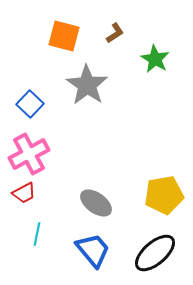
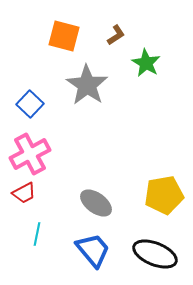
brown L-shape: moved 1 px right, 2 px down
green star: moved 9 px left, 4 px down
pink cross: moved 1 px right
black ellipse: moved 1 px down; rotated 63 degrees clockwise
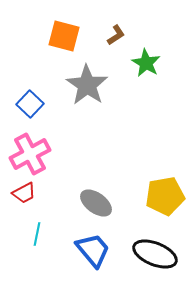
yellow pentagon: moved 1 px right, 1 px down
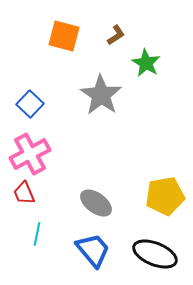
gray star: moved 14 px right, 10 px down
red trapezoid: rotated 95 degrees clockwise
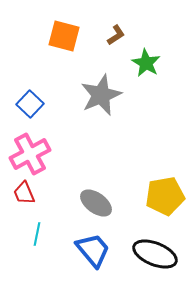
gray star: rotated 15 degrees clockwise
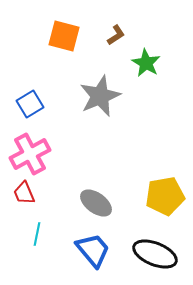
gray star: moved 1 px left, 1 px down
blue square: rotated 16 degrees clockwise
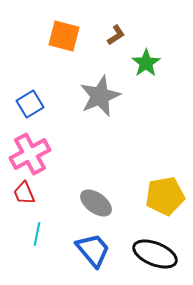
green star: rotated 8 degrees clockwise
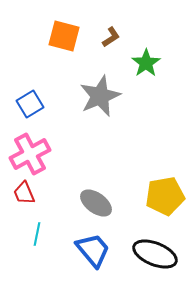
brown L-shape: moved 5 px left, 2 px down
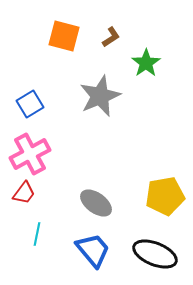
red trapezoid: rotated 120 degrees counterclockwise
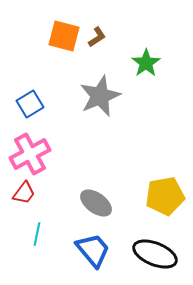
brown L-shape: moved 14 px left
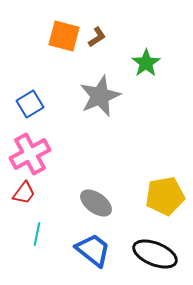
blue trapezoid: rotated 12 degrees counterclockwise
